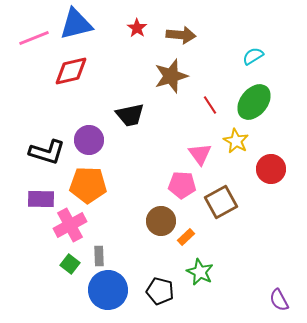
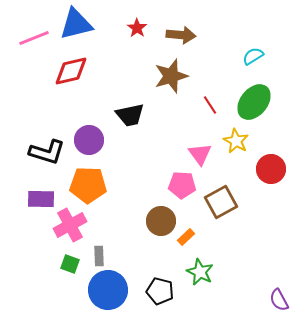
green square: rotated 18 degrees counterclockwise
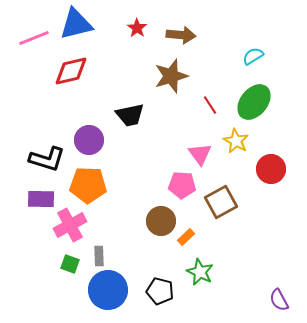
black L-shape: moved 7 px down
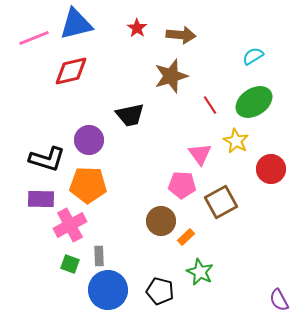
green ellipse: rotated 18 degrees clockwise
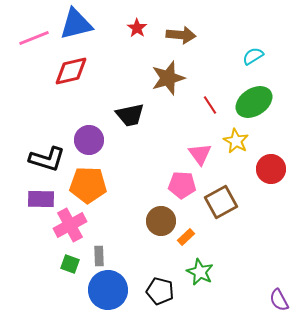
brown star: moved 3 px left, 2 px down
